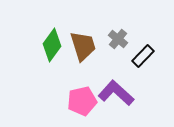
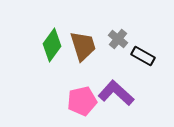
black rectangle: rotated 75 degrees clockwise
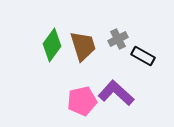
gray cross: rotated 24 degrees clockwise
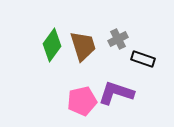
black rectangle: moved 3 px down; rotated 10 degrees counterclockwise
purple L-shape: rotated 24 degrees counterclockwise
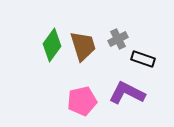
purple L-shape: moved 11 px right; rotated 9 degrees clockwise
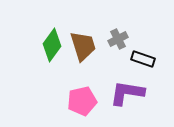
purple L-shape: rotated 18 degrees counterclockwise
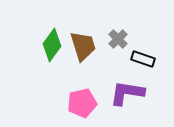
gray cross: rotated 18 degrees counterclockwise
pink pentagon: moved 2 px down
